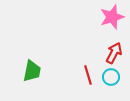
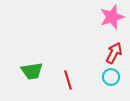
green trapezoid: rotated 70 degrees clockwise
red line: moved 20 px left, 5 px down
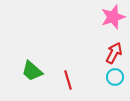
pink star: moved 1 px right
green trapezoid: rotated 50 degrees clockwise
cyan circle: moved 4 px right
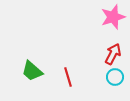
red arrow: moved 1 px left, 1 px down
red line: moved 3 px up
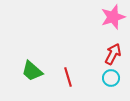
cyan circle: moved 4 px left, 1 px down
